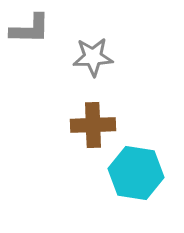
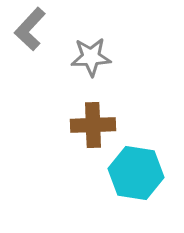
gray L-shape: rotated 132 degrees clockwise
gray star: moved 2 px left
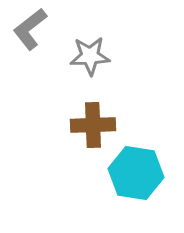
gray L-shape: rotated 9 degrees clockwise
gray star: moved 1 px left, 1 px up
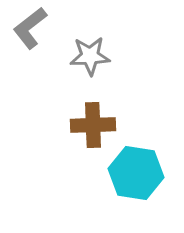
gray L-shape: moved 1 px up
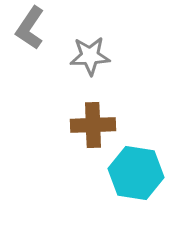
gray L-shape: rotated 18 degrees counterclockwise
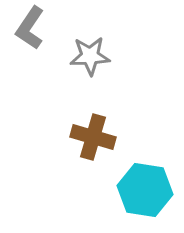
brown cross: moved 12 px down; rotated 18 degrees clockwise
cyan hexagon: moved 9 px right, 17 px down
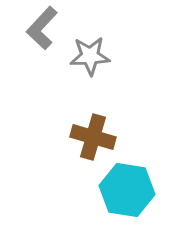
gray L-shape: moved 12 px right; rotated 9 degrees clockwise
cyan hexagon: moved 18 px left
